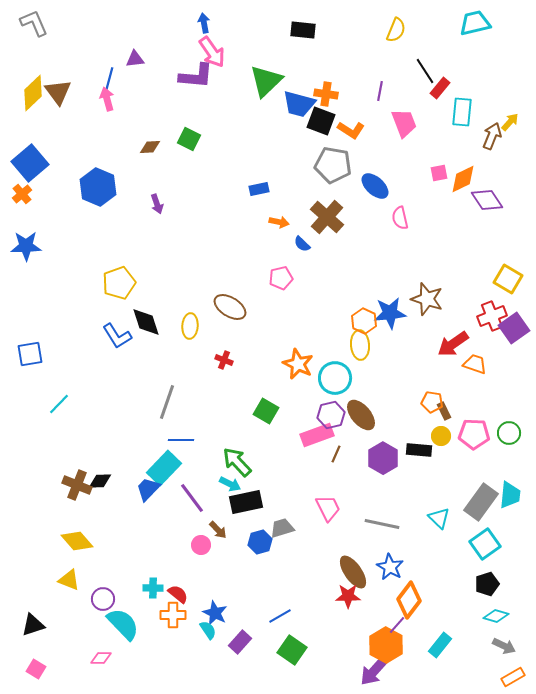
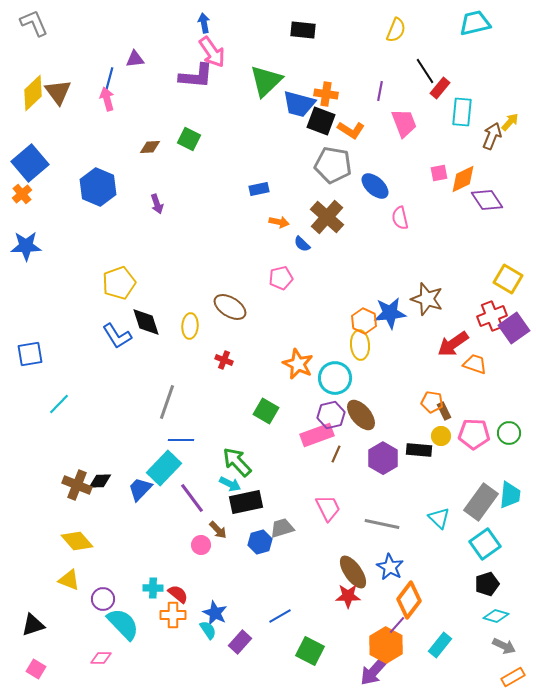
blue trapezoid at (148, 489): moved 8 px left
green square at (292, 650): moved 18 px right, 1 px down; rotated 8 degrees counterclockwise
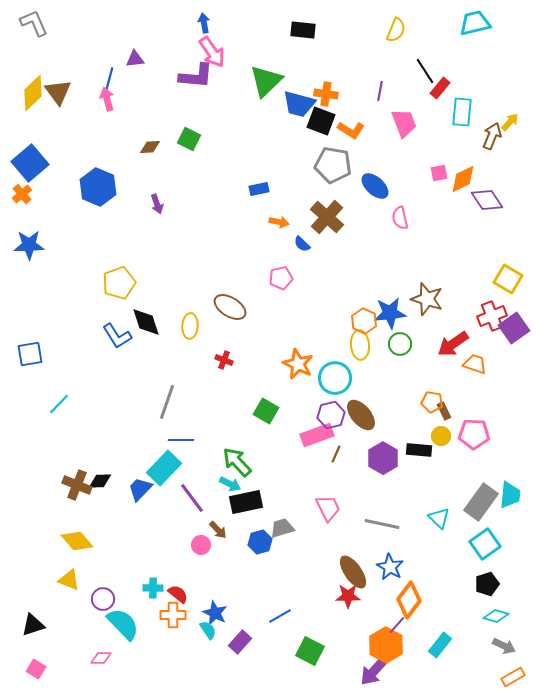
blue star at (26, 246): moved 3 px right, 1 px up
green circle at (509, 433): moved 109 px left, 89 px up
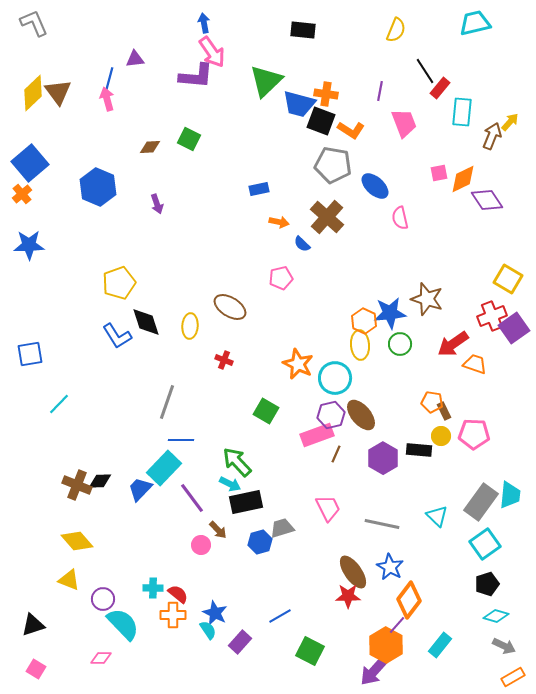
cyan triangle at (439, 518): moved 2 px left, 2 px up
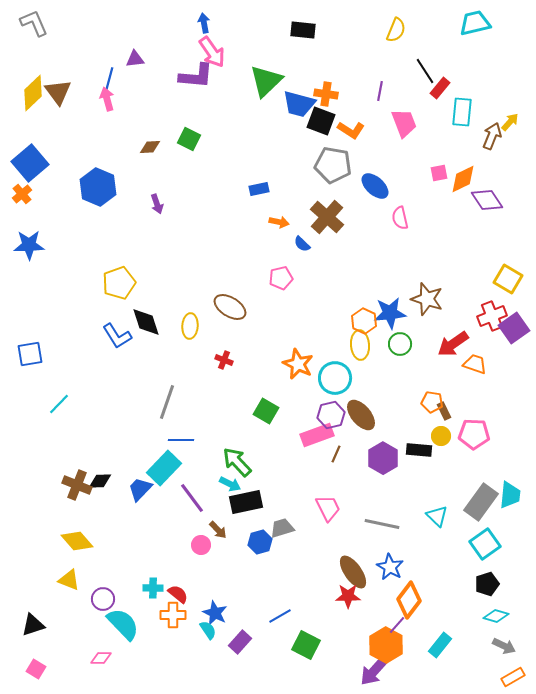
green square at (310, 651): moved 4 px left, 6 px up
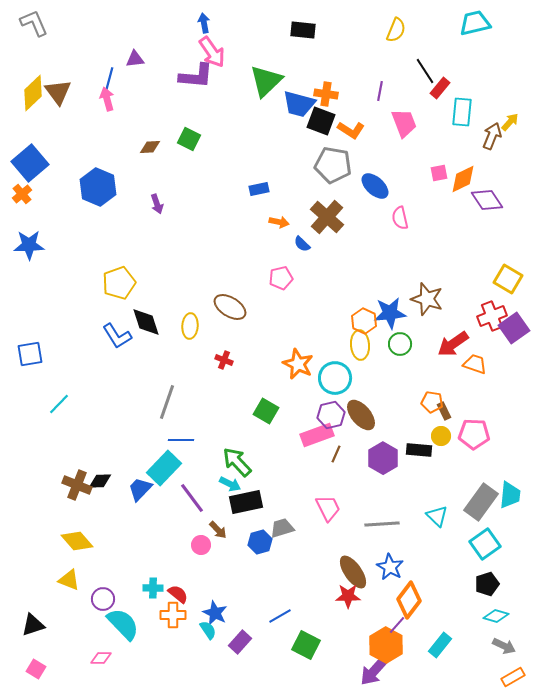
gray line at (382, 524): rotated 16 degrees counterclockwise
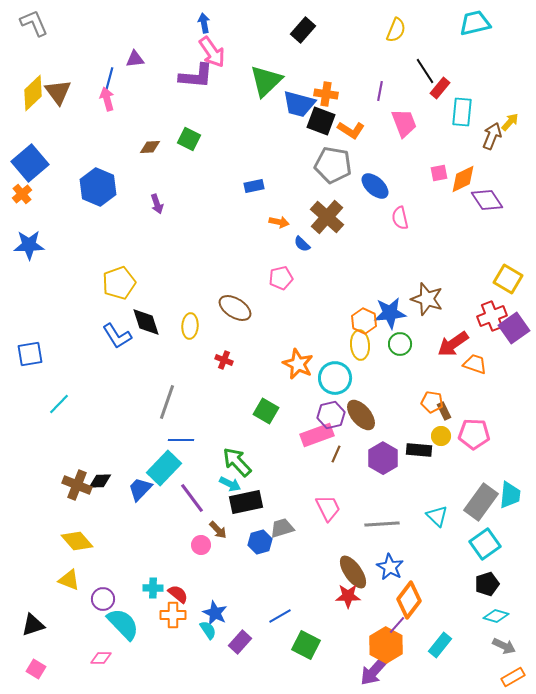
black rectangle at (303, 30): rotated 55 degrees counterclockwise
blue rectangle at (259, 189): moved 5 px left, 3 px up
brown ellipse at (230, 307): moved 5 px right, 1 px down
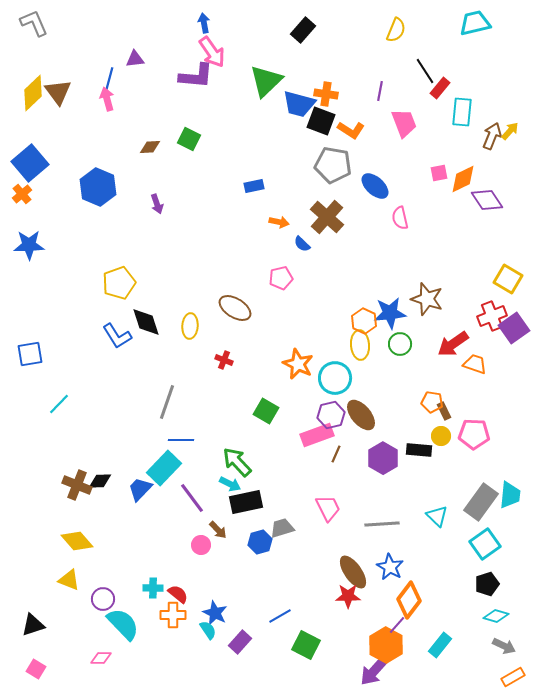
yellow arrow at (510, 122): moved 9 px down
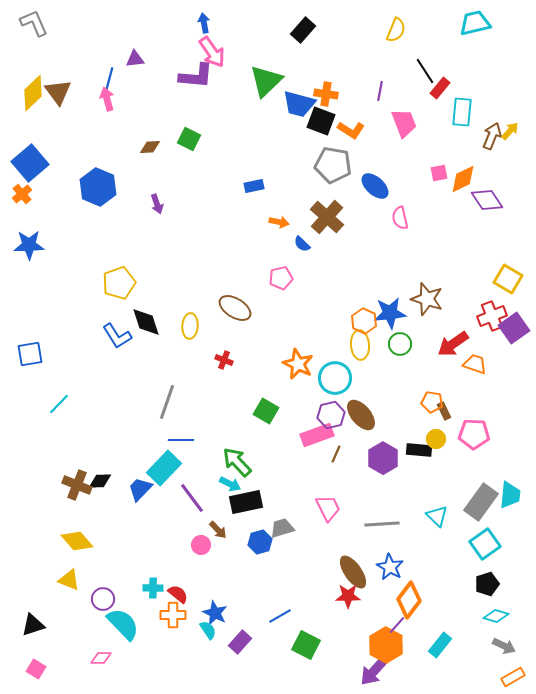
yellow circle at (441, 436): moved 5 px left, 3 px down
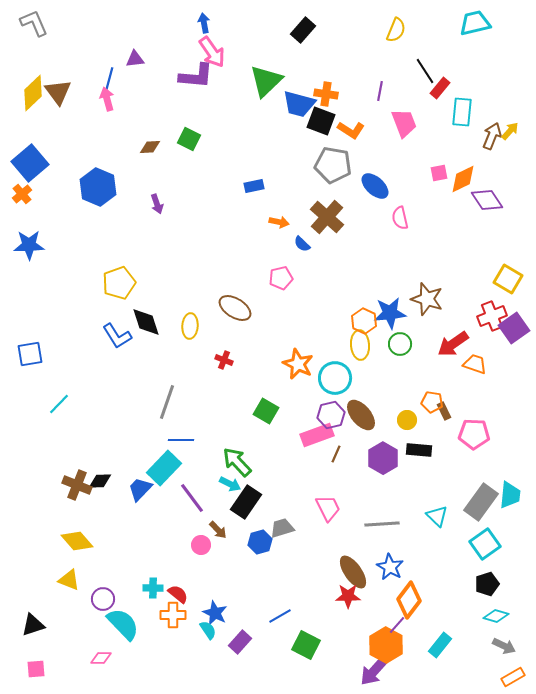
yellow circle at (436, 439): moved 29 px left, 19 px up
black rectangle at (246, 502): rotated 44 degrees counterclockwise
pink square at (36, 669): rotated 36 degrees counterclockwise
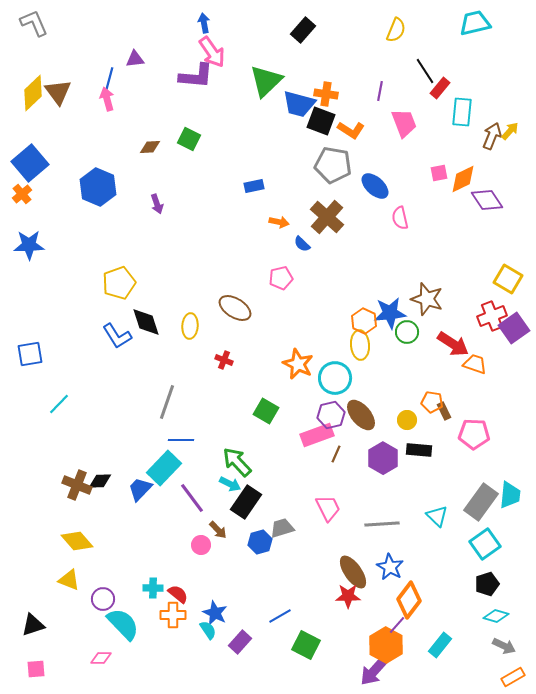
green circle at (400, 344): moved 7 px right, 12 px up
red arrow at (453, 344): rotated 112 degrees counterclockwise
